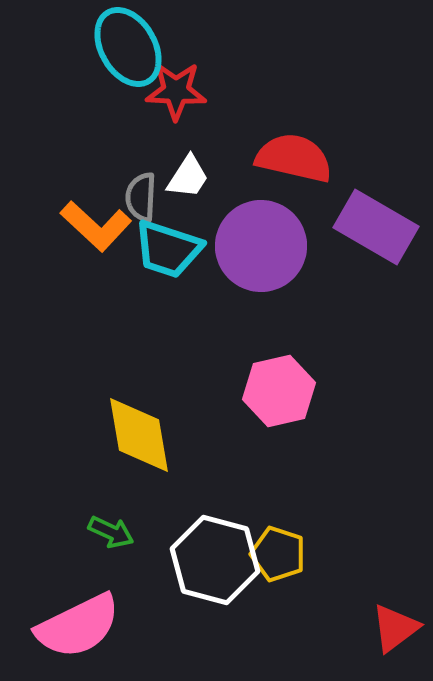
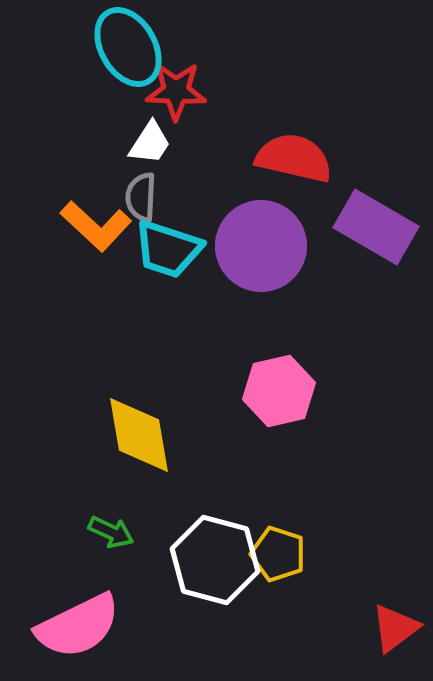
white trapezoid: moved 38 px left, 34 px up
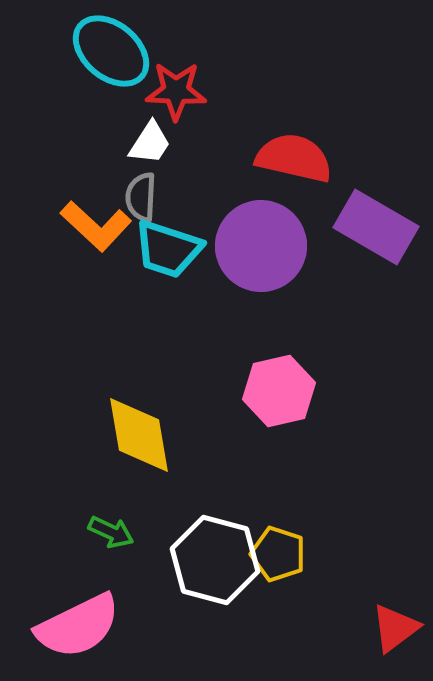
cyan ellipse: moved 17 px left, 4 px down; rotated 20 degrees counterclockwise
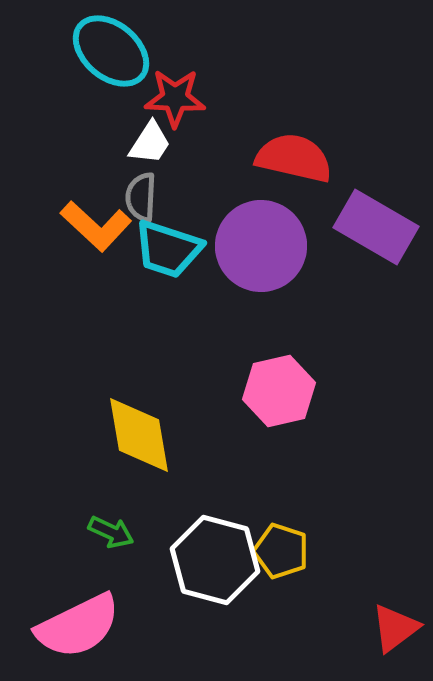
red star: moved 1 px left, 7 px down
yellow pentagon: moved 3 px right, 3 px up
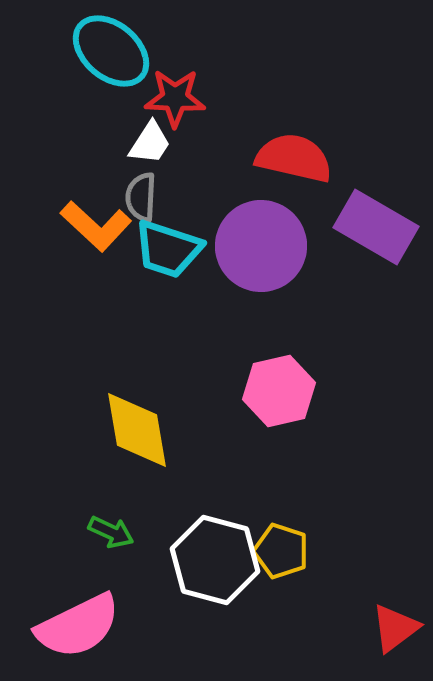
yellow diamond: moved 2 px left, 5 px up
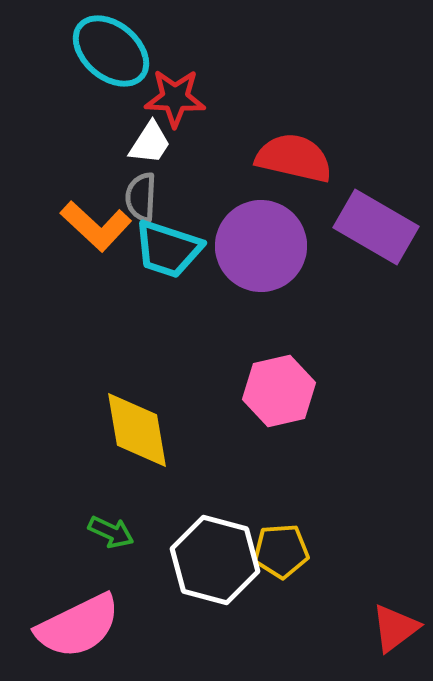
yellow pentagon: rotated 22 degrees counterclockwise
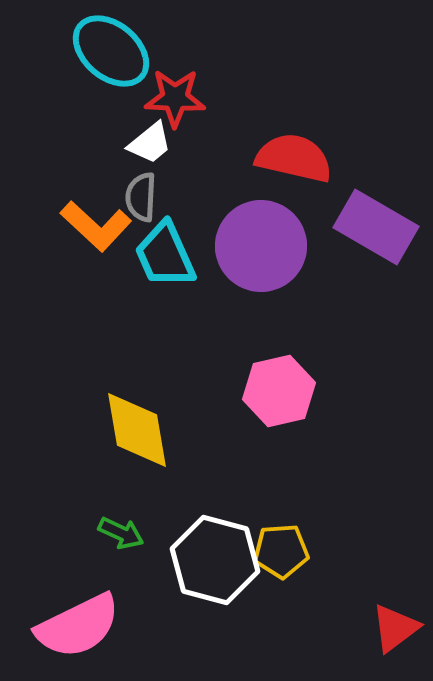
white trapezoid: rotated 18 degrees clockwise
cyan trapezoid: moved 3 px left, 6 px down; rotated 48 degrees clockwise
green arrow: moved 10 px right, 1 px down
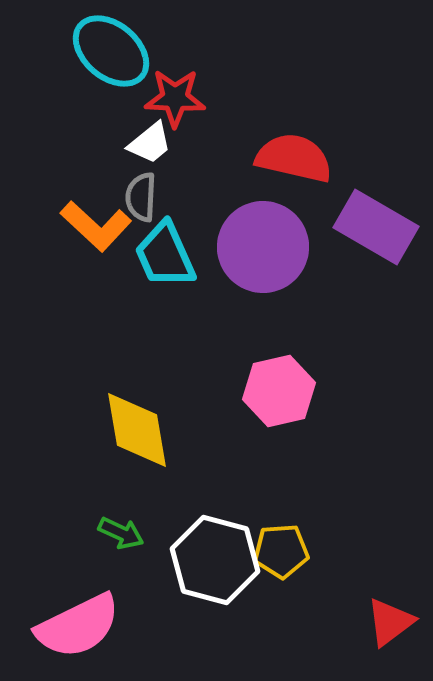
purple circle: moved 2 px right, 1 px down
red triangle: moved 5 px left, 6 px up
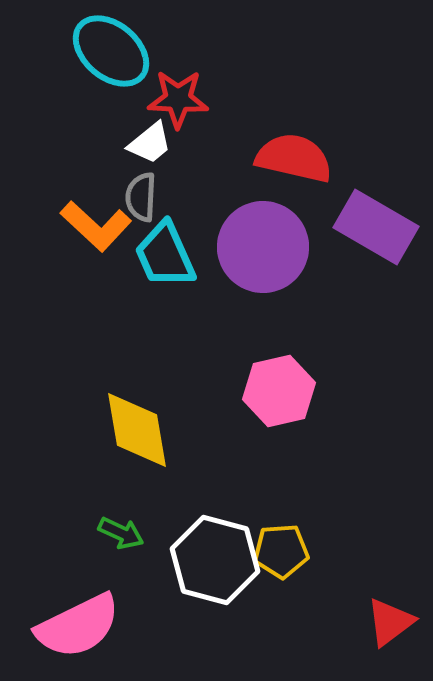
red star: moved 3 px right, 1 px down
